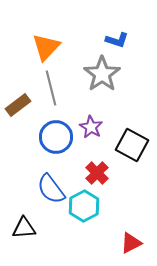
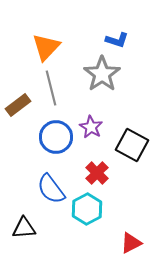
cyan hexagon: moved 3 px right, 3 px down
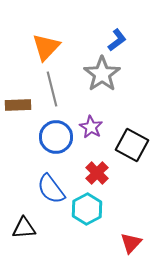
blue L-shape: rotated 55 degrees counterclockwise
gray line: moved 1 px right, 1 px down
brown rectangle: rotated 35 degrees clockwise
red triangle: rotated 20 degrees counterclockwise
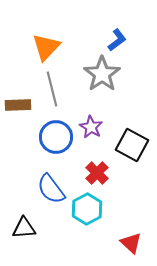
red triangle: rotated 30 degrees counterclockwise
